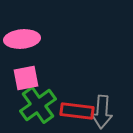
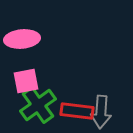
pink square: moved 3 px down
gray arrow: moved 1 px left
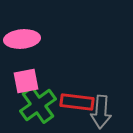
red rectangle: moved 9 px up
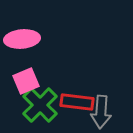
pink square: rotated 12 degrees counterclockwise
green cross: moved 2 px right; rotated 9 degrees counterclockwise
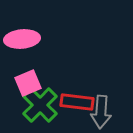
pink square: moved 2 px right, 2 px down
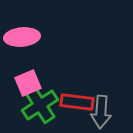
pink ellipse: moved 2 px up
green cross: rotated 12 degrees clockwise
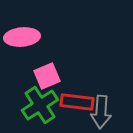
pink square: moved 19 px right, 7 px up
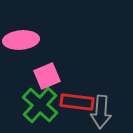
pink ellipse: moved 1 px left, 3 px down
green cross: rotated 15 degrees counterclockwise
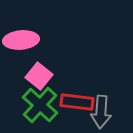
pink square: moved 8 px left; rotated 28 degrees counterclockwise
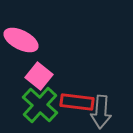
pink ellipse: rotated 32 degrees clockwise
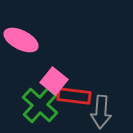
pink square: moved 15 px right, 5 px down
red rectangle: moved 3 px left, 6 px up
